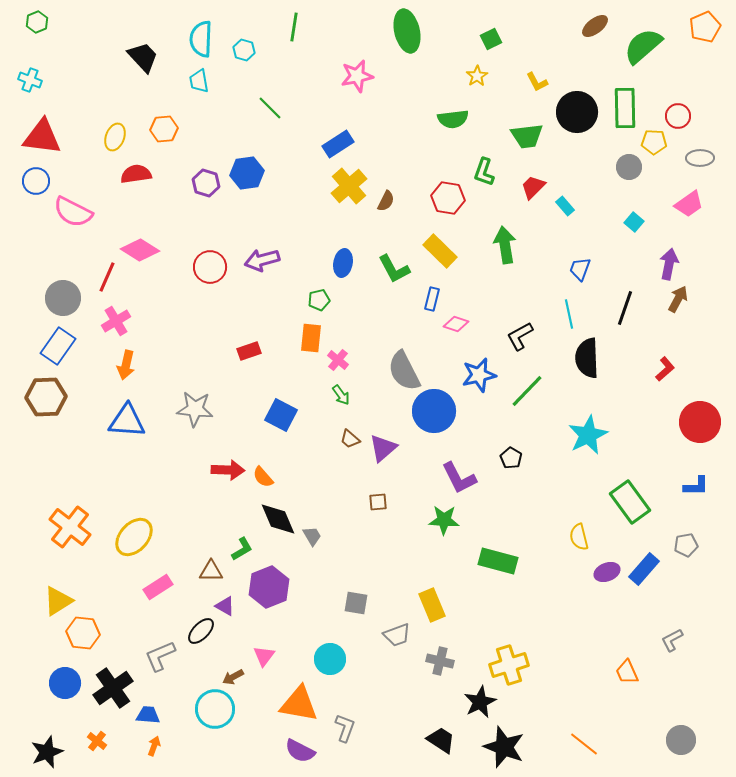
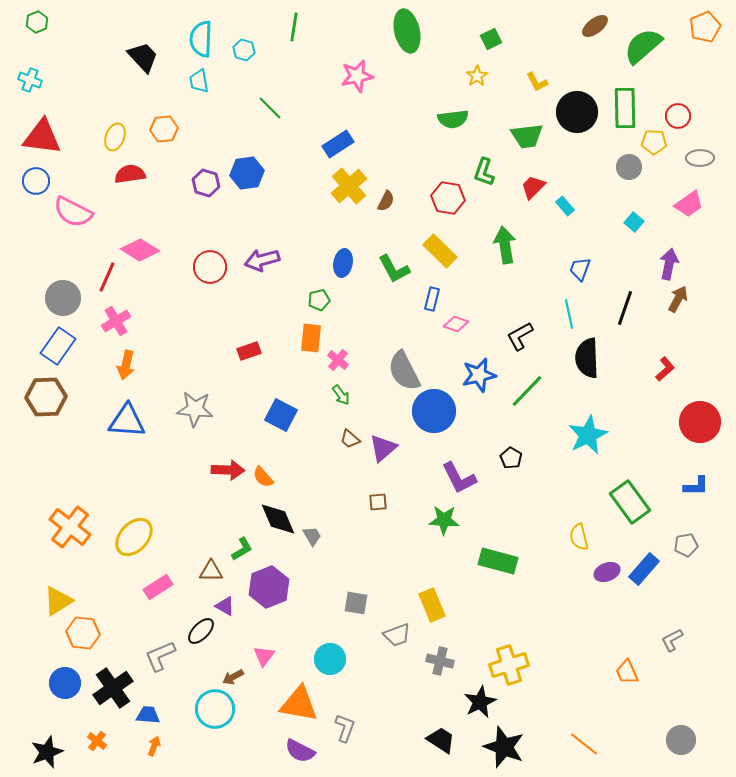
red semicircle at (136, 174): moved 6 px left
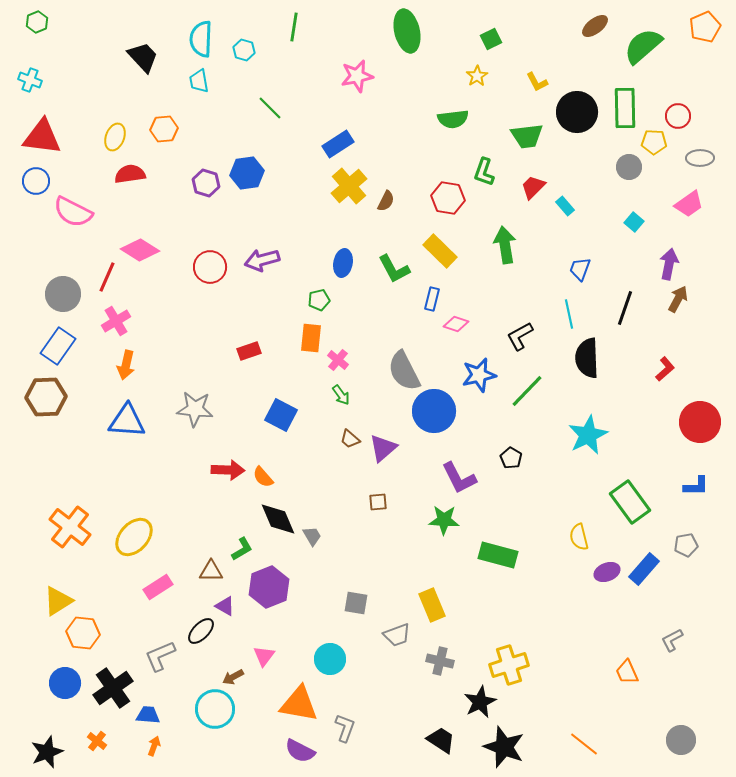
gray circle at (63, 298): moved 4 px up
green rectangle at (498, 561): moved 6 px up
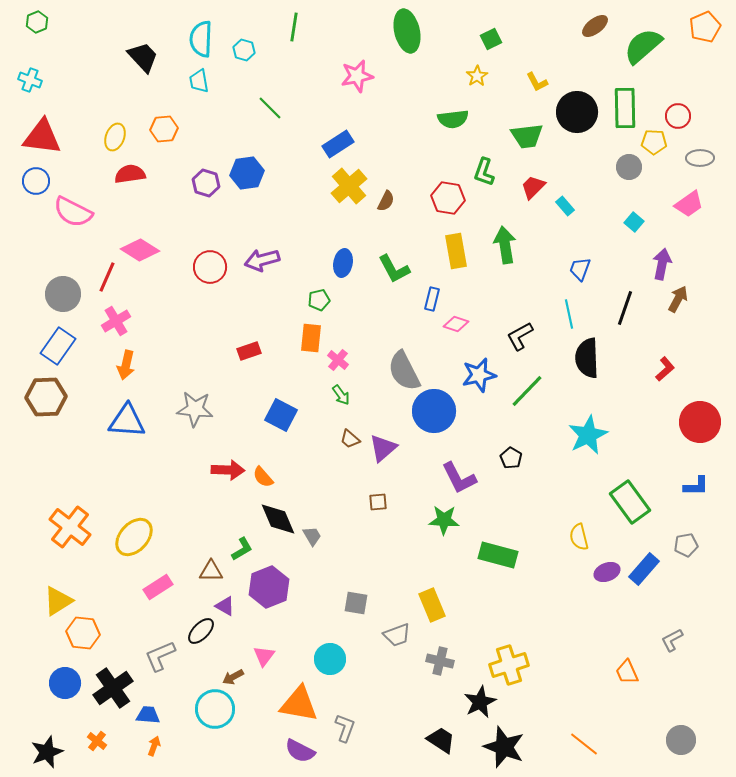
yellow rectangle at (440, 251): moved 16 px right; rotated 36 degrees clockwise
purple arrow at (669, 264): moved 7 px left
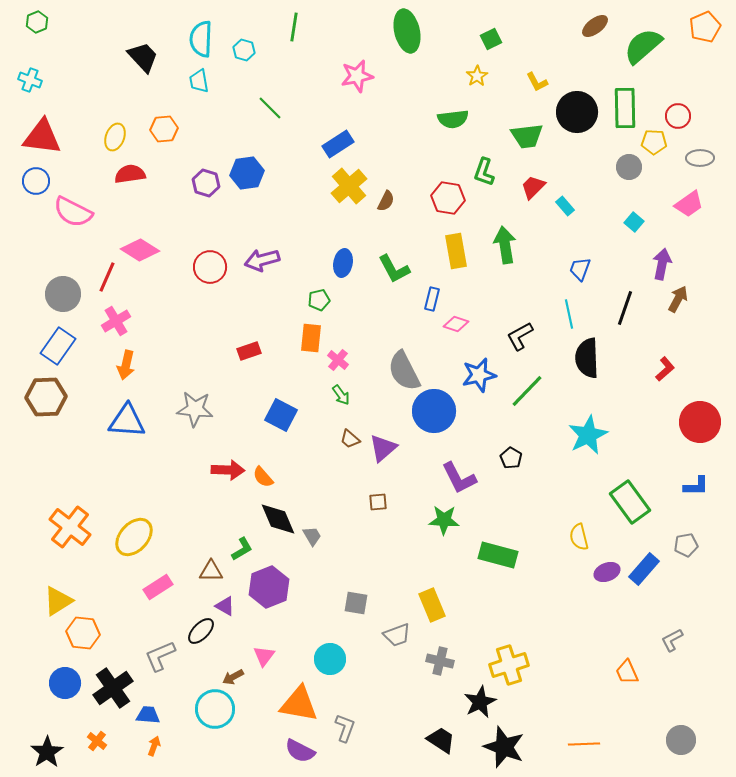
orange line at (584, 744): rotated 40 degrees counterclockwise
black star at (47, 752): rotated 12 degrees counterclockwise
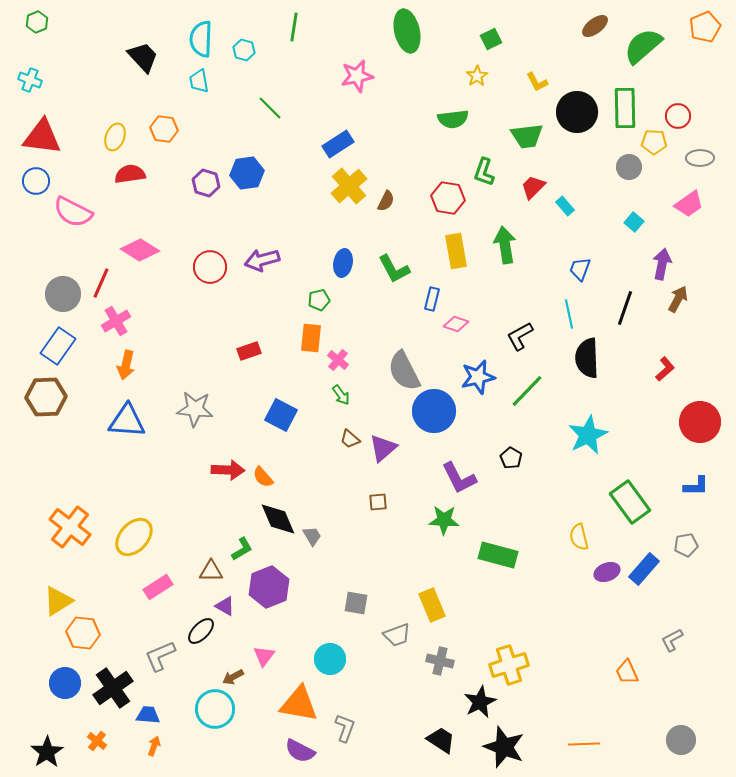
orange hexagon at (164, 129): rotated 12 degrees clockwise
red line at (107, 277): moved 6 px left, 6 px down
blue star at (479, 375): moved 1 px left, 2 px down
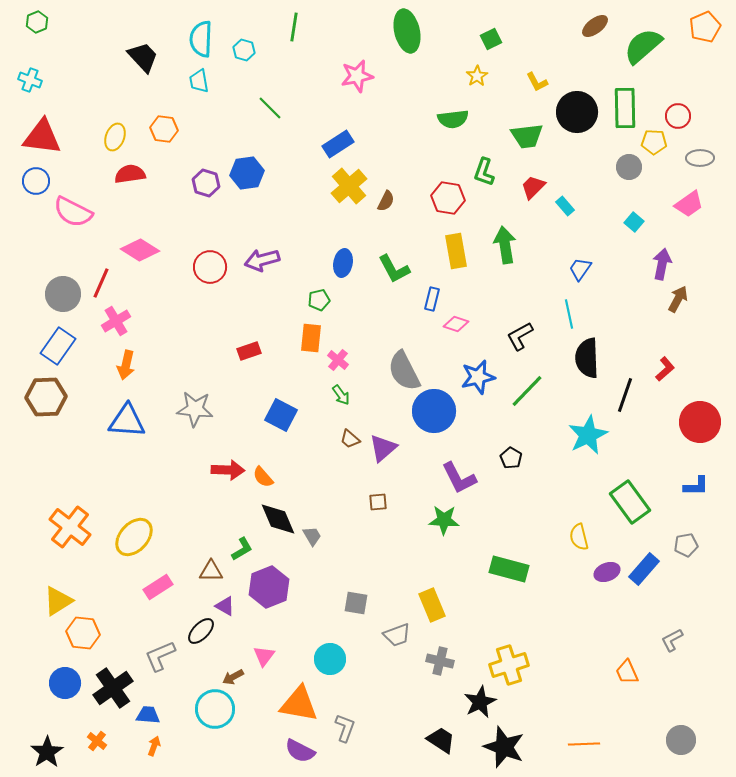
blue trapezoid at (580, 269): rotated 15 degrees clockwise
black line at (625, 308): moved 87 px down
green rectangle at (498, 555): moved 11 px right, 14 px down
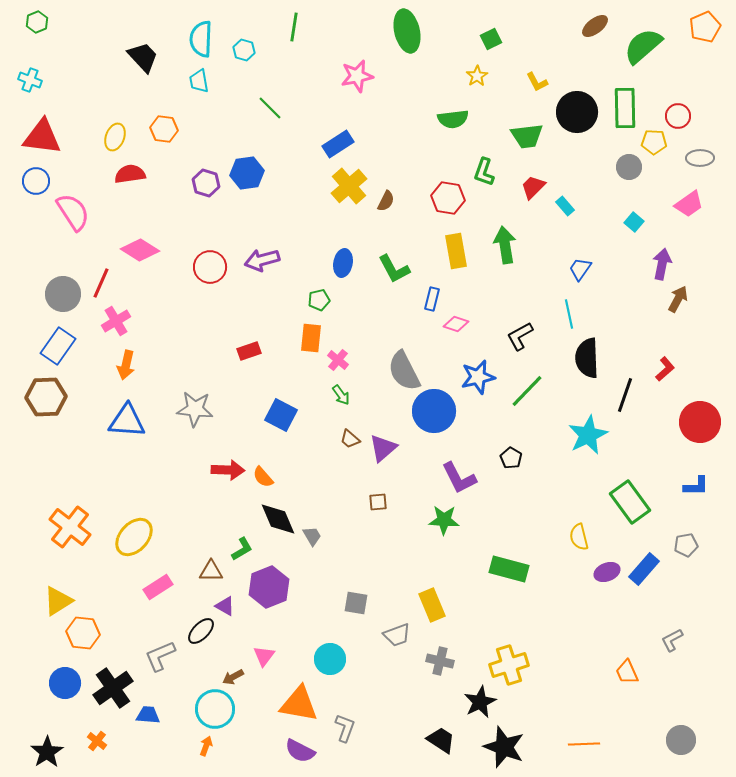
pink semicircle at (73, 212): rotated 150 degrees counterclockwise
orange arrow at (154, 746): moved 52 px right
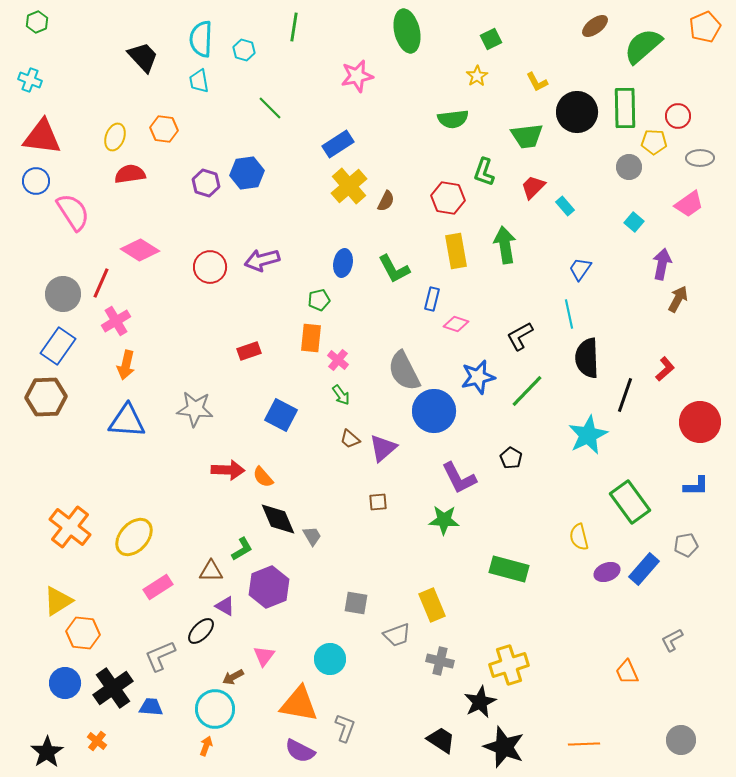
blue trapezoid at (148, 715): moved 3 px right, 8 px up
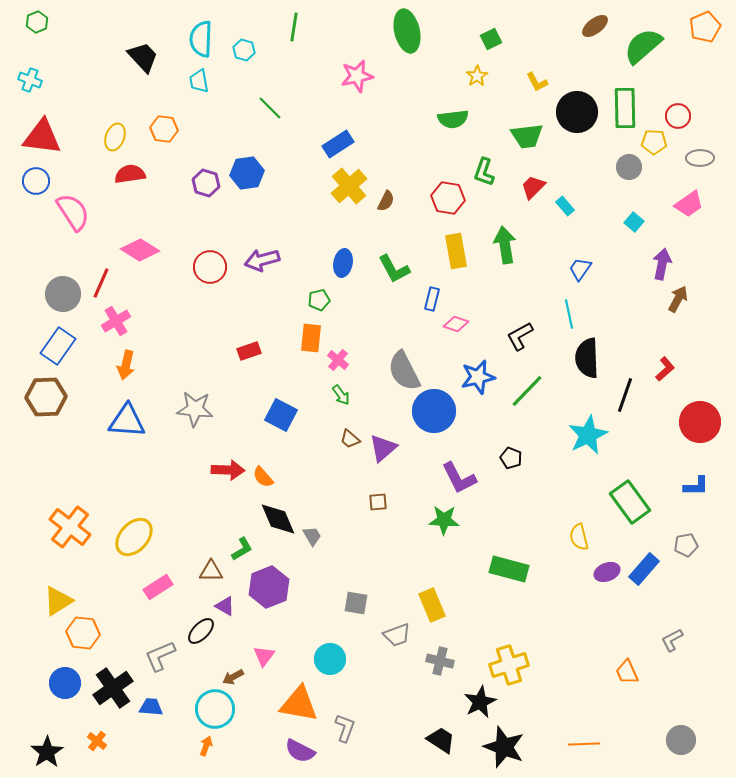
black pentagon at (511, 458): rotated 10 degrees counterclockwise
